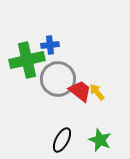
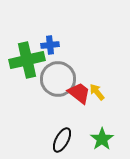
red trapezoid: moved 1 px left, 2 px down
green star: moved 2 px right, 1 px up; rotated 15 degrees clockwise
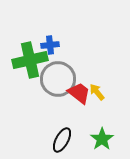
green cross: moved 3 px right
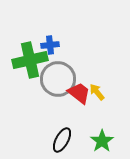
green star: moved 2 px down
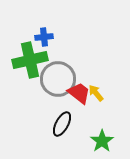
blue cross: moved 6 px left, 8 px up
yellow arrow: moved 1 px left, 1 px down
black ellipse: moved 16 px up
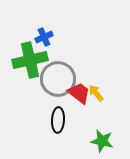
blue cross: rotated 18 degrees counterclockwise
black ellipse: moved 4 px left, 4 px up; rotated 25 degrees counterclockwise
green star: rotated 25 degrees counterclockwise
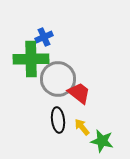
green cross: moved 1 px right, 1 px up; rotated 12 degrees clockwise
yellow arrow: moved 14 px left, 34 px down
black ellipse: rotated 10 degrees counterclockwise
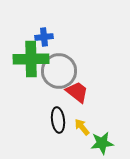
blue cross: rotated 18 degrees clockwise
gray circle: moved 1 px right, 8 px up
red trapezoid: moved 2 px left, 1 px up
green star: moved 2 px down; rotated 20 degrees counterclockwise
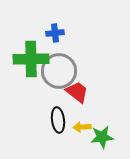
blue cross: moved 11 px right, 4 px up
yellow arrow: rotated 54 degrees counterclockwise
green star: moved 6 px up
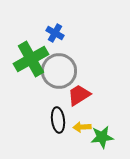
blue cross: rotated 36 degrees clockwise
green cross: rotated 28 degrees counterclockwise
red trapezoid: moved 2 px right, 3 px down; rotated 70 degrees counterclockwise
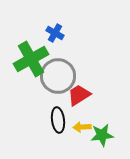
gray circle: moved 1 px left, 5 px down
green star: moved 2 px up
